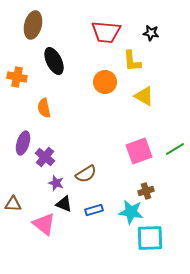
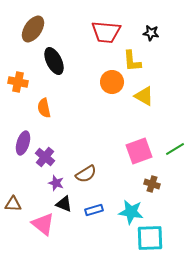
brown ellipse: moved 4 px down; rotated 20 degrees clockwise
orange cross: moved 1 px right, 5 px down
orange circle: moved 7 px right
brown cross: moved 6 px right, 7 px up; rotated 35 degrees clockwise
pink triangle: moved 1 px left
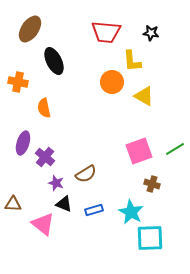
brown ellipse: moved 3 px left
cyan star: rotated 20 degrees clockwise
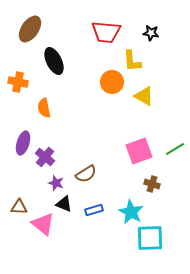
brown triangle: moved 6 px right, 3 px down
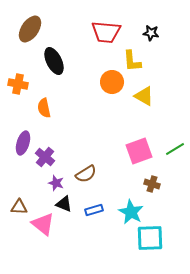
orange cross: moved 2 px down
